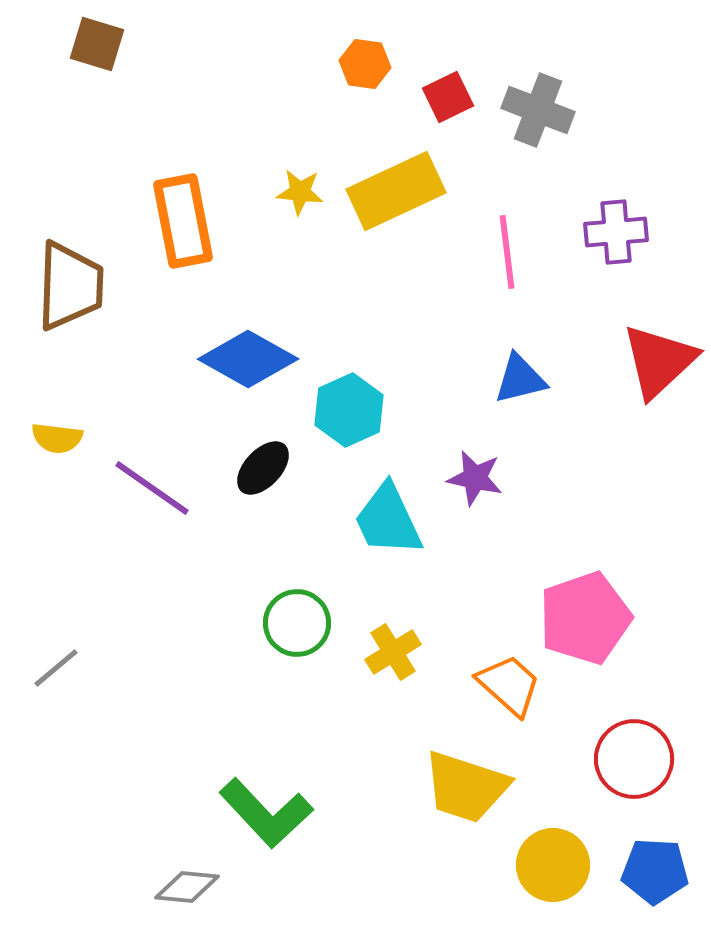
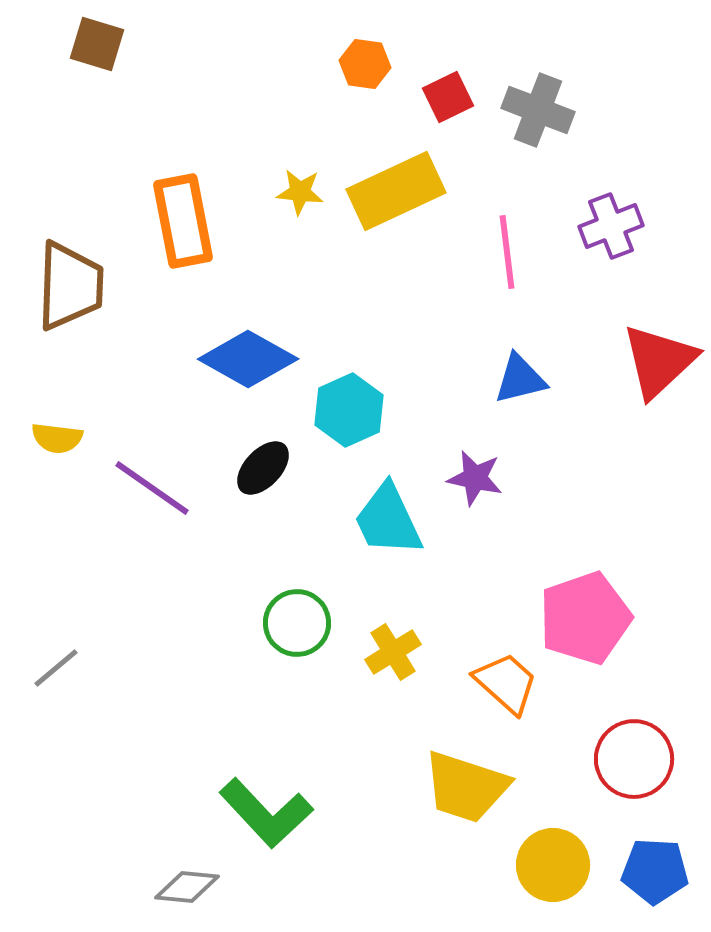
purple cross: moved 5 px left, 6 px up; rotated 16 degrees counterclockwise
orange trapezoid: moved 3 px left, 2 px up
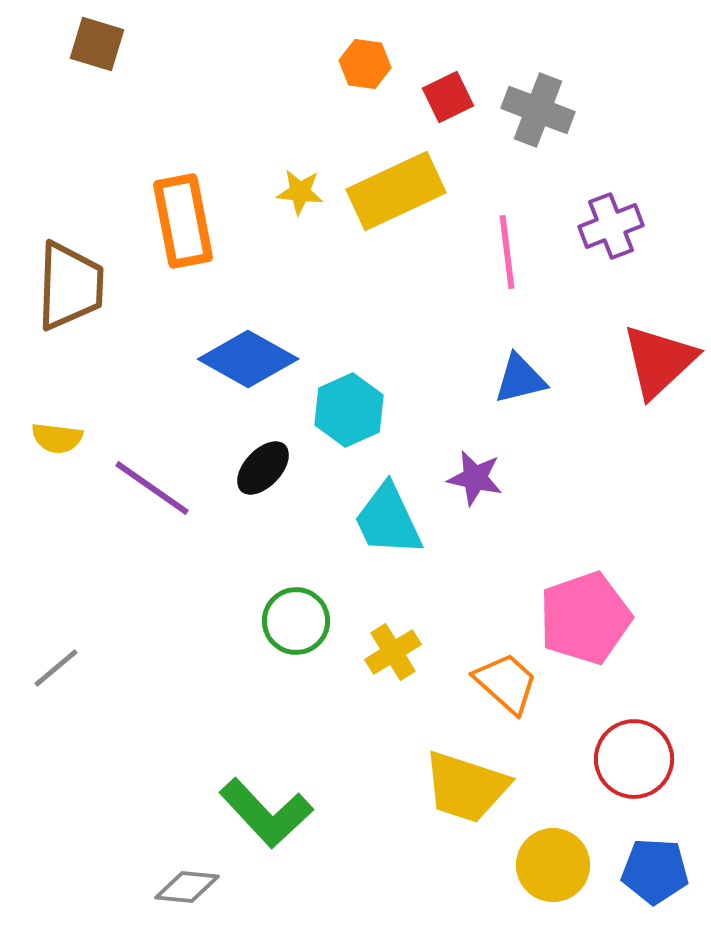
green circle: moved 1 px left, 2 px up
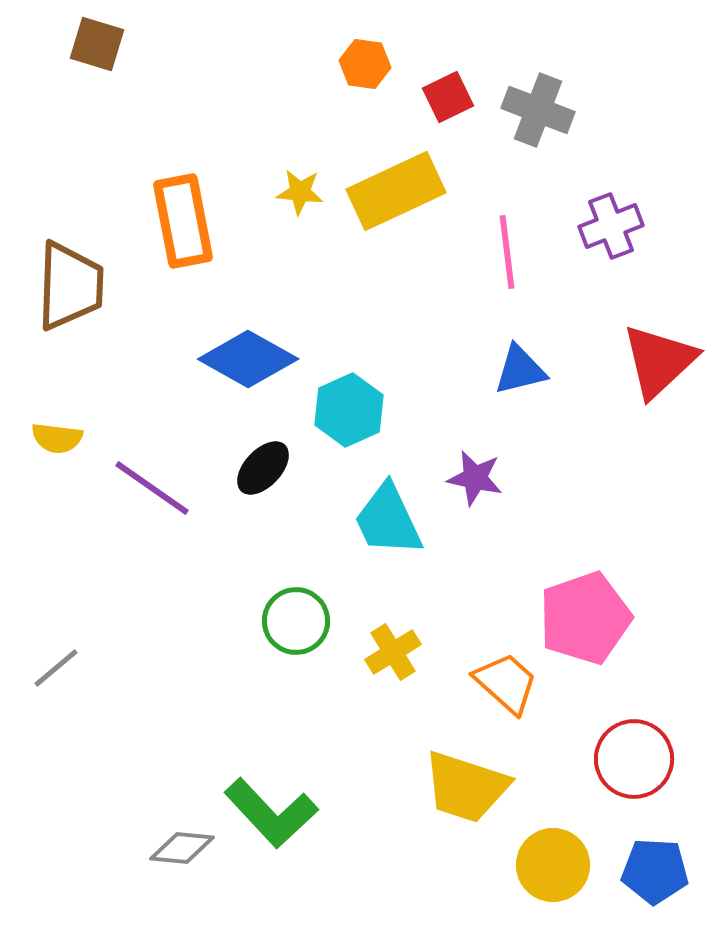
blue triangle: moved 9 px up
green L-shape: moved 5 px right
gray diamond: moved 5 px left, 39 px up
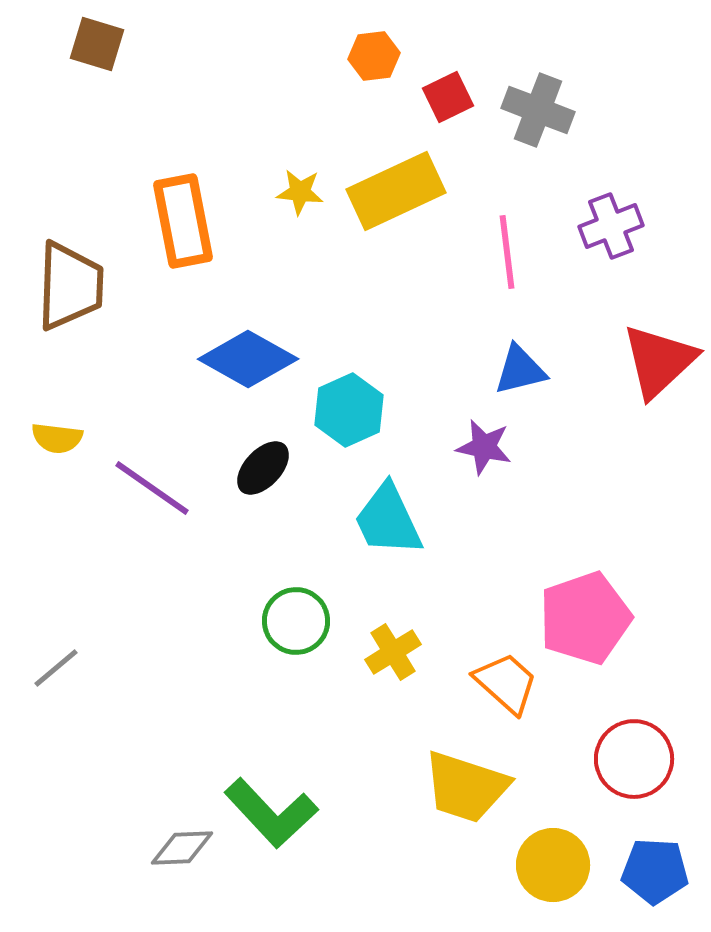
orange hexagon: moved 9 px right, 8 px up; rotated 15 degrees counterclockwise
purple star: moved 9 px right, 31 px up
gray diamond: rotated 8 degrees counterclockwise
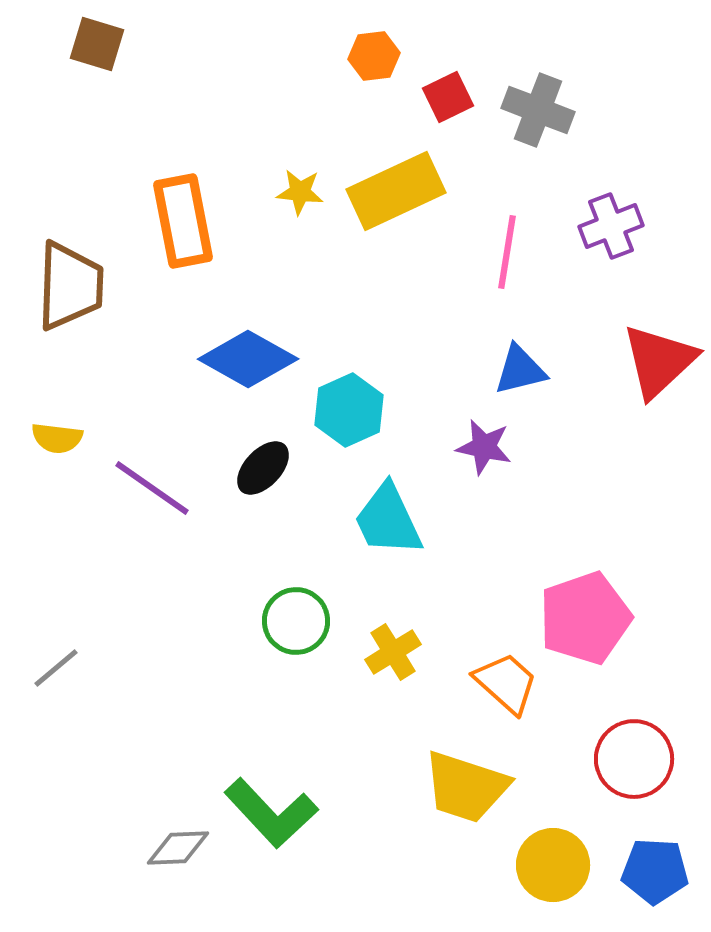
pink line: rotated 16 degrees clockwise
gray diamond: moved 4 px left
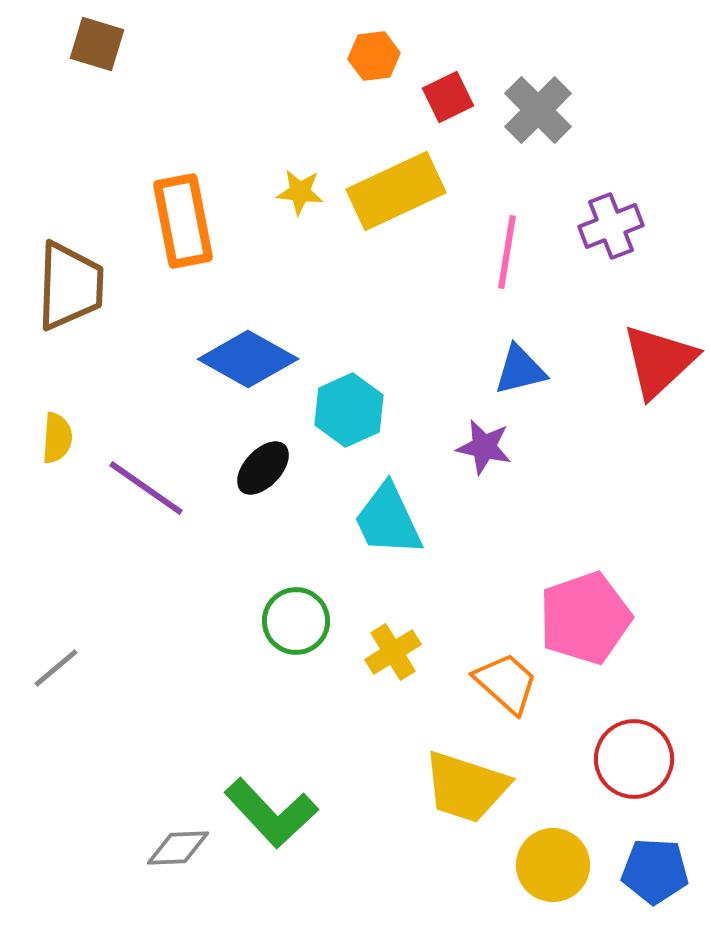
gray cross: rotated 24 degrees clockwise
yellow semicircle: rotated 93 degrees counterclockwise
purple line: moved 6 px left
